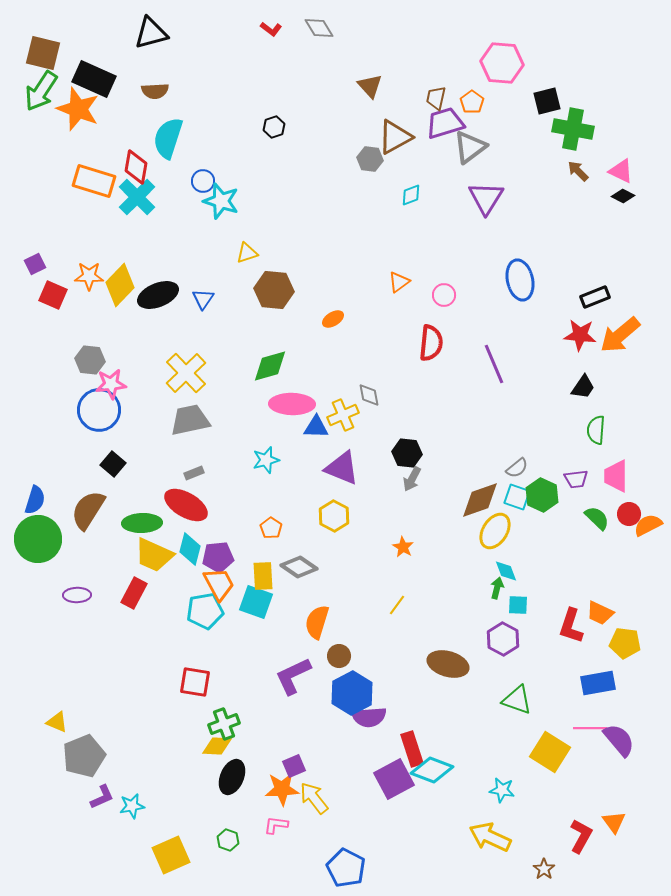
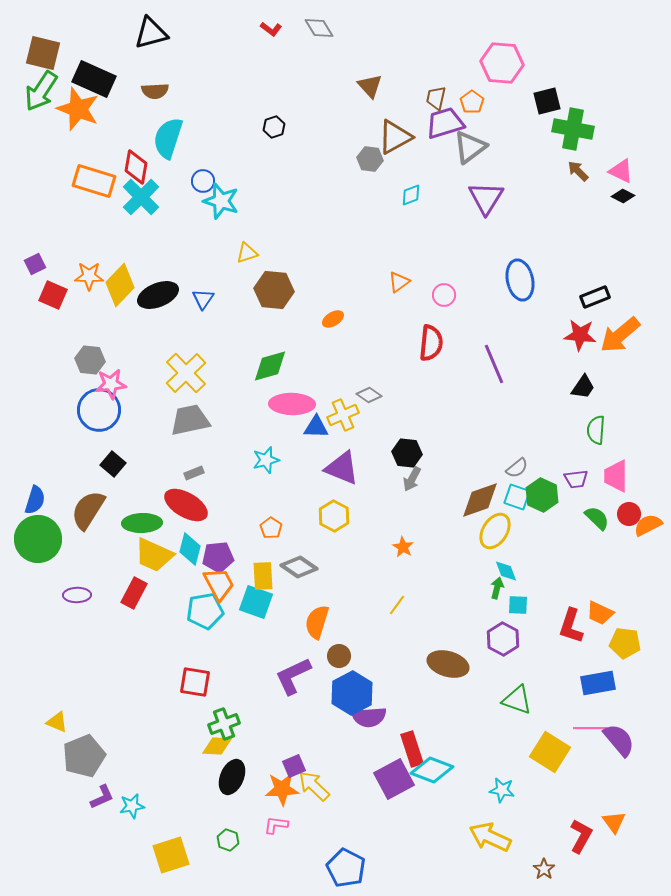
cyan cross at (137, 197): moved 4 px right
gray diamond at (369, 395): rotated 45 degrees counterclockwise
yellow arrow at (314, 798): moved 12 px up; rotated 8 degrees counterclockwise
yellow square at (171, 855): rotated 6 degrees clockwise
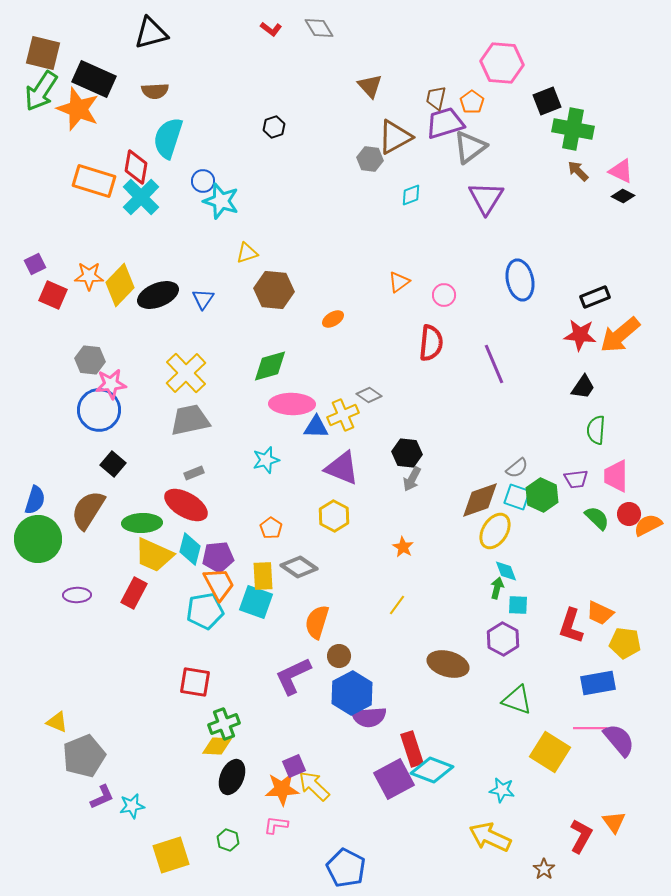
black square at (547, 101): rotated 8 degrees counterclockwise
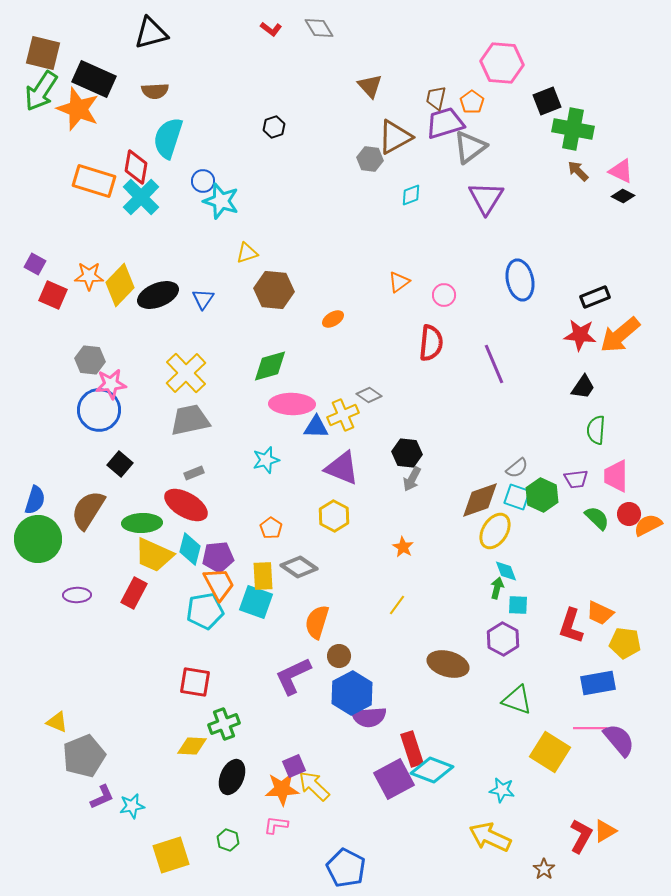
purple square at (35, 264): rotated 35 degrees counterclockwise
black square at (113, 464): moved 7 px right
yellow diamond at (217, 746): moved 25 px left
orange triangle at (614, 822): moved 9 px left, 9 px down; rotated 35 degrees clockwise
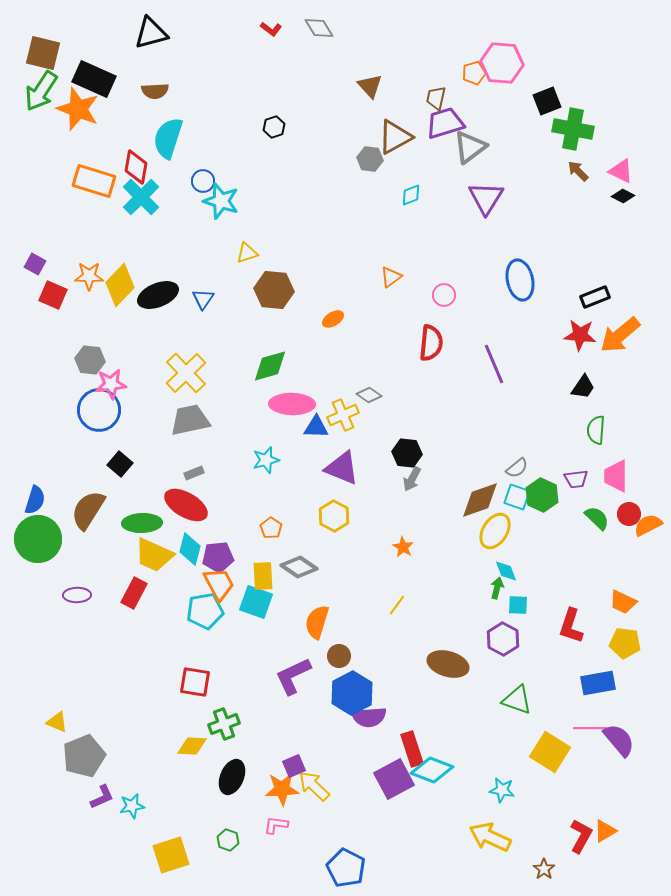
orange pentagon at (472, 102): moved 2 px right, 29 px up; rotated 20 degrees clockwise
orange triangle at (399, 282): moved 8 px left, 5 px up
orange trapezoid at (600, 613): moved 23 px right, 11 px up
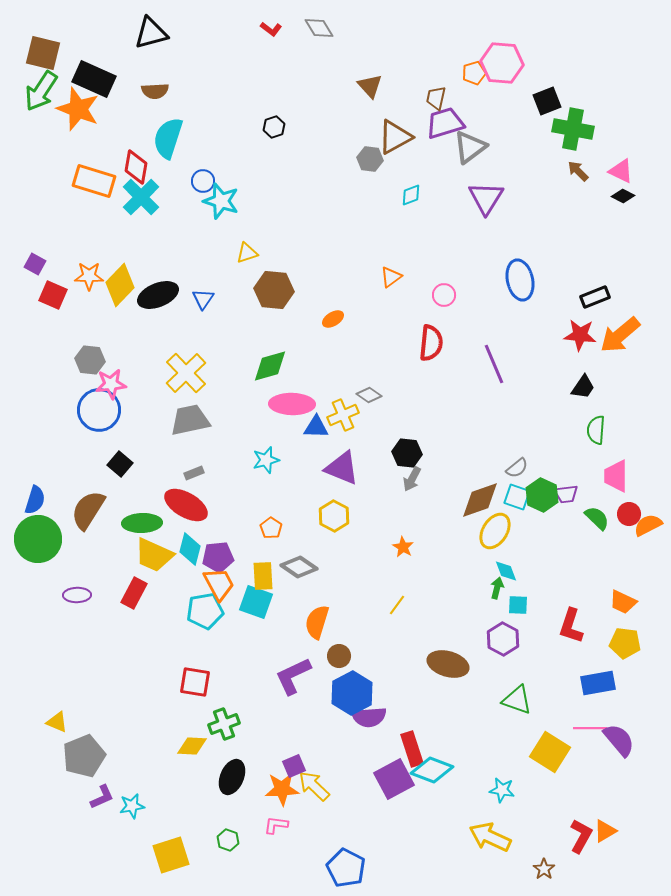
purple trapezoid at (576, 479): moved 10 px left, 15 px down
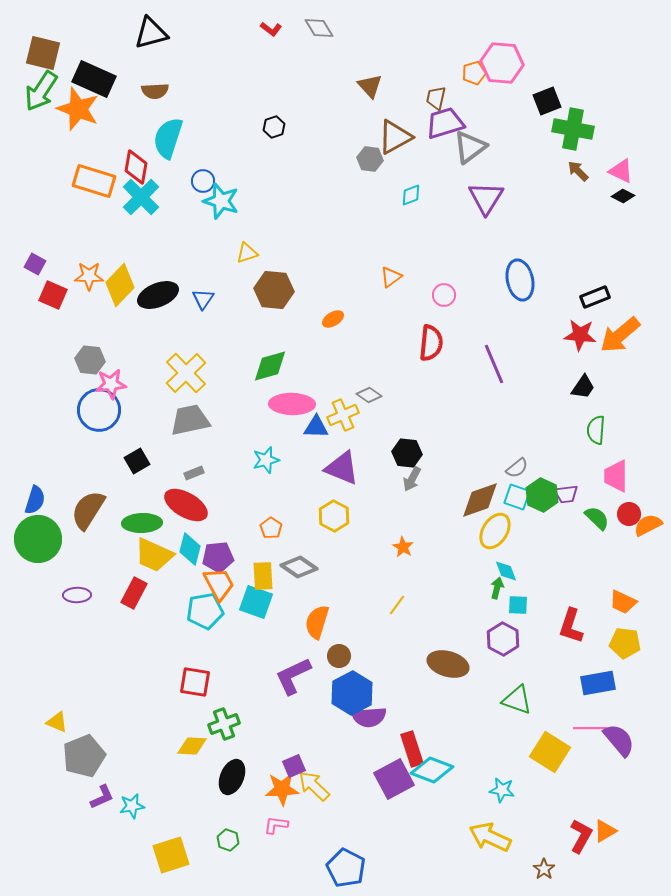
black square at (120, 464): moved 17 px right, 3 px up; rotated 20 degrees clockwise
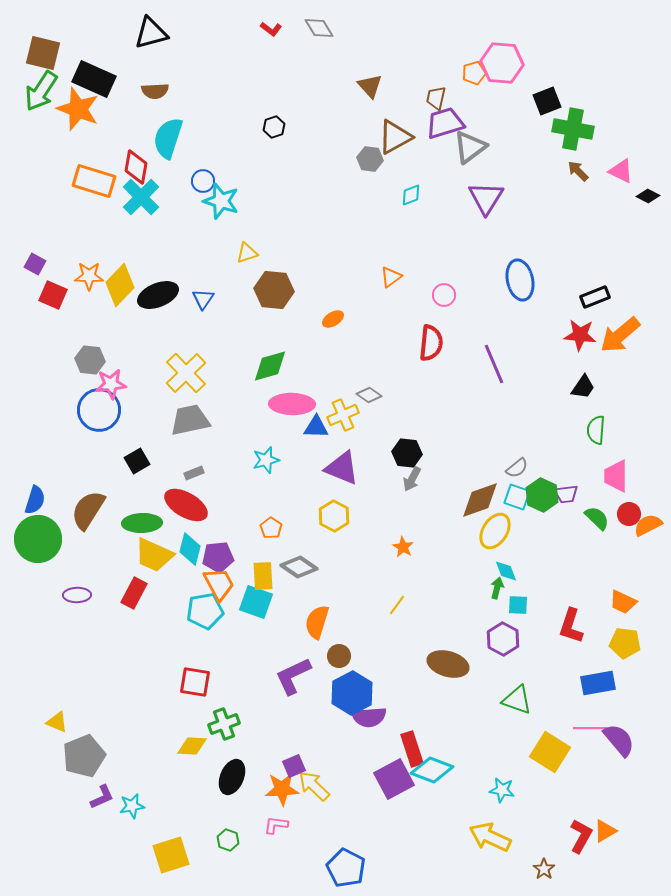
black diamond at (623, 196): moved 25 px right
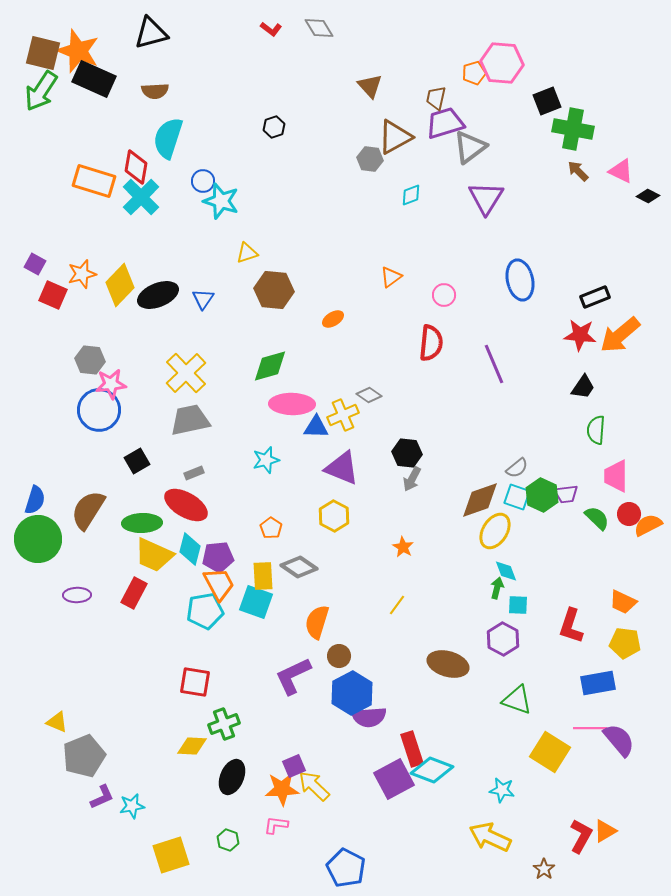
orange star at (78, 109): moved 58 px up
orange star at (89, 276): moved 7 px left, 2 px up; rotated 16 degrees counterclockwise
